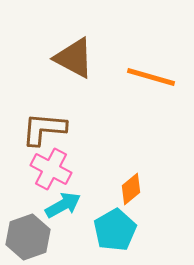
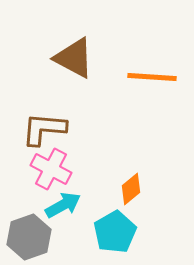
orange line: moved 1 px right; rotated 12 degrees counterclockwise
cyan pentagon: moved 2 px down
gray hexagon: moved 1 px right
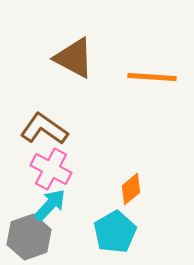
brown L-shape: rotated 30 degrees clockwise
cyan arrow: moved 13 px left; rotated 18 degrees counterclockwise
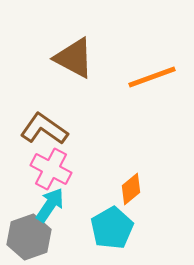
orange line: rotated 24 degrees counterclockwise
cyan arrow: rotated 9 degrees counterclockwise
cyan pentagon: moved 3 px left, 4 px up
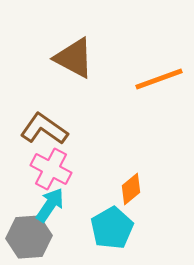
orange line: moved 7 px right, 2 px down
gray hexagon: rotated 15 degrees clockwise
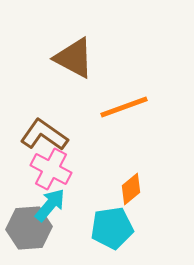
orange line: moved 35 px left, 28 px down
brown L-shape: moved 6 px down
cyan arrow: rotated 6 degrees clockwise
cyan pentagon: rotated 21 degrees clockwise
gray hexagon: moved 9 px up
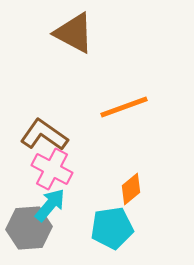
brown triangle: moved 25 px up
pink cross: moved 1 px right
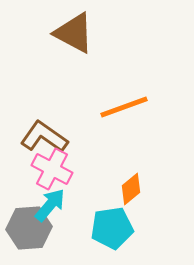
brown L-shape: moved 2 px down
